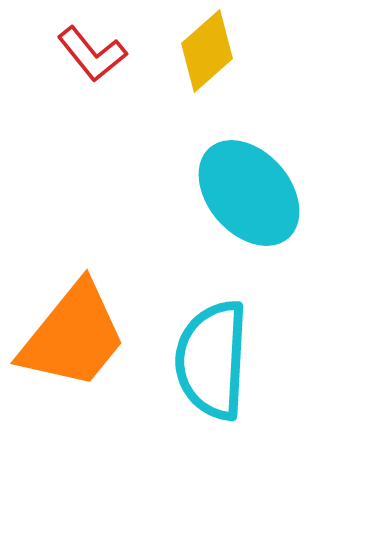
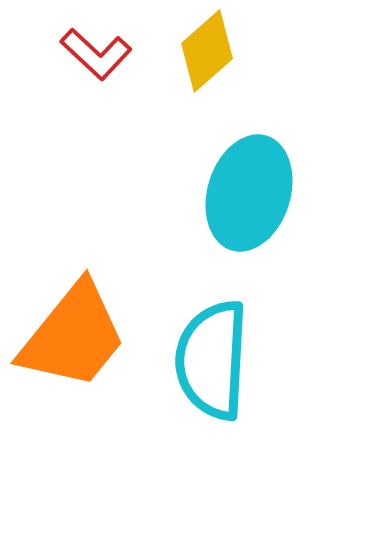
red L-shape: moved 4 px right; rotated 8 degrees counterclockwise
cyan ellipse: rotated 58 degrees clockwise
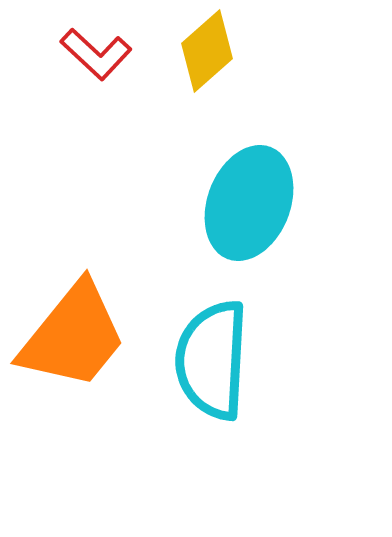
cyan ellipse: moved 10 px down; rotated 4 degrees clockwise
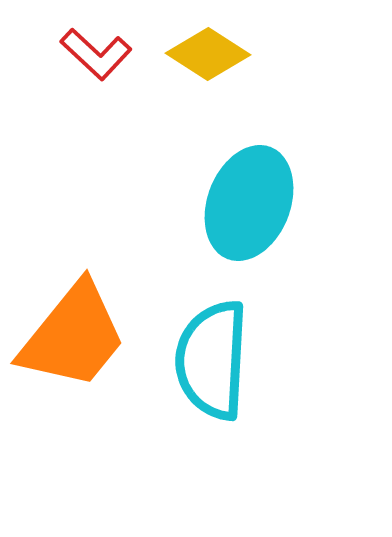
yellow diamond: moved 1 px right, 3 px down; rotated 74 degrees clockwise
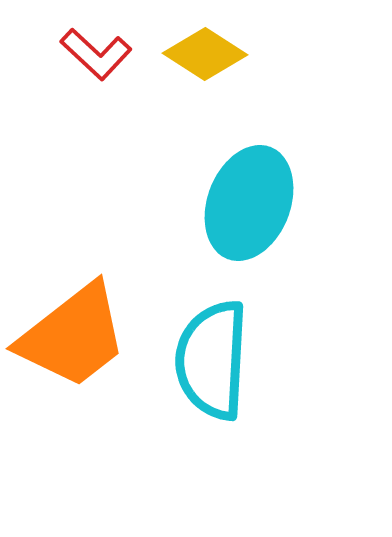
yellow diamond: moved 3 px left
orange trapezoid: rotated 13 degrees clockwise
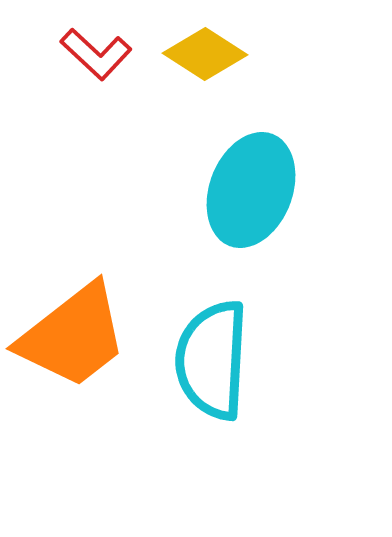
cyan ellipse: moved 2 px right, 13 px up
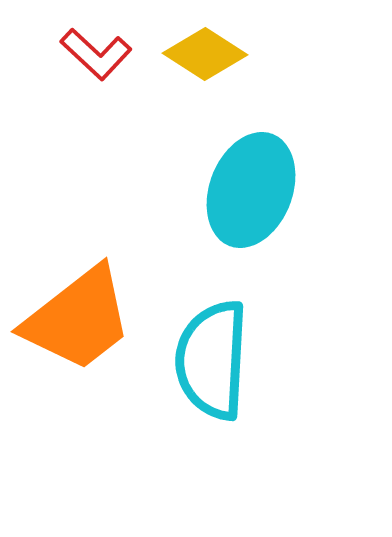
orange trapezoid: moved 5 px right, 17 px up
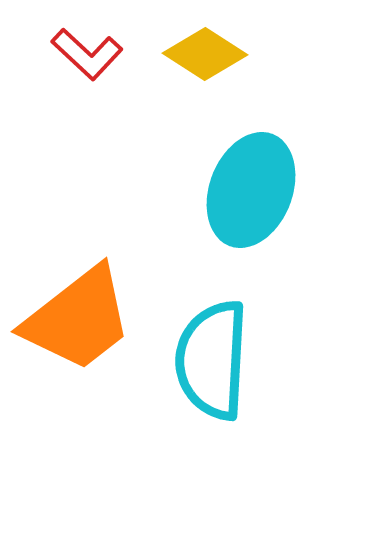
red L-shape: moved 9 px left
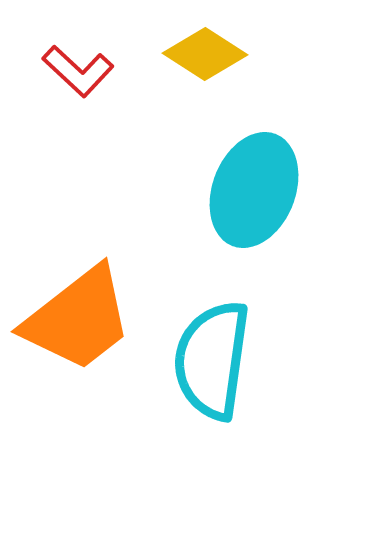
red L-shape: moved 9 px left, 17 px down
cyan ellipse: moved 3 px right
cyan semicircle: rotated 5 degrees clockwise
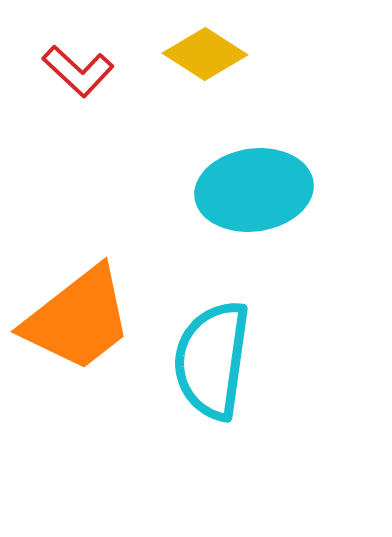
cyan ellipse: rotated 61 degrees clockwise
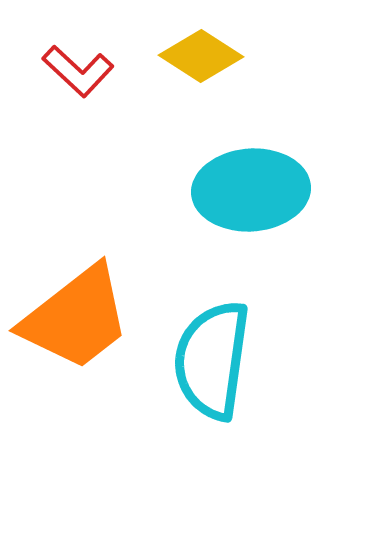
yellow diamond: moved 4 px left, 2 px down
cyan ellipse: moved 3 px left; rotated 4 degrees clockwise
orange trapezoid: moved 2 px left, 1 px up
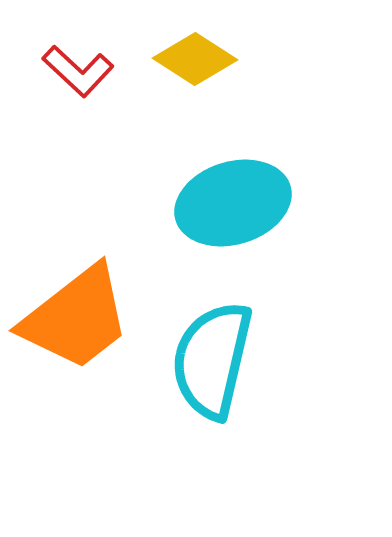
yellow diamond: moved 6 px left, 3 px down
cyan ellipse: moved 18 px left, 13 px down; rotated 13 degrees counterclockwise
cyan semicircle: rotated 5 degrees clockwise
